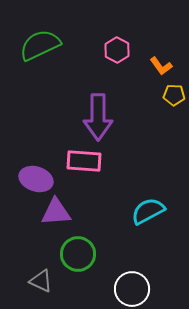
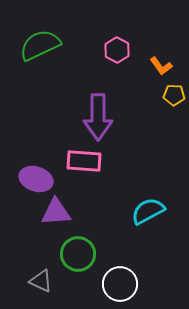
white circle: moved 12 px left, 5 px up
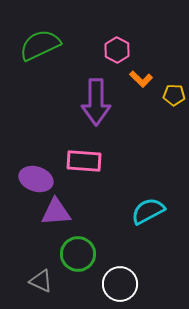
orange L-shape: moved 20 px left, 13 px down; rotated 10 degrees counterclockwise
purple arrow: moved 2 px left, 15 px up
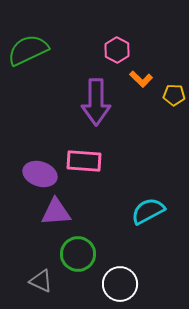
green semicircle: moved 12 px left, 5 px down
purple ellipse: moved 4 px right, 5 px up
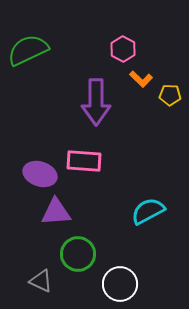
pink hexagon: moved 6 px right, 1 px up
yellow pentagon: moved 4 px left
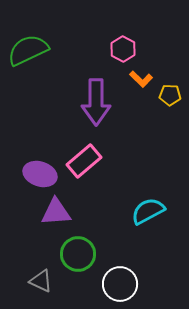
pink rectangle: rotated 44 degrees counterclockwise
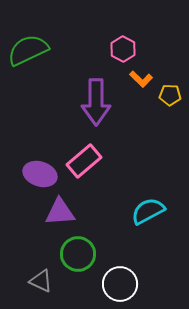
purple triangle: moved 4 px right
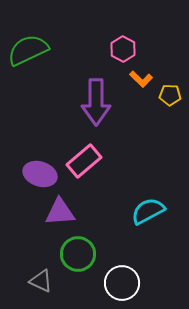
white circle: moved 2 px right, 1 px up
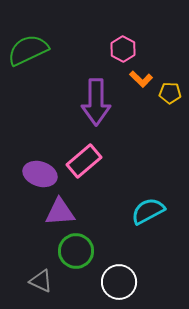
yellow pentagon: moved 2 px up
green circle: moved 2 px left, 3 px up
white circle: moved 3 px left, 1 px up
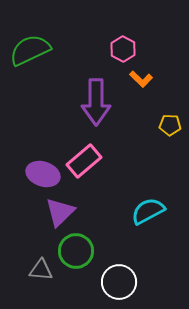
green semicircle: moved 2 px right
yellow pentagon: moved 32 px down
purple ellipse: moved 3 px right
purple triangle: rotated 40 degrees counterclockwise
gray triangle: moved 11 px up; rotated 20 degrees counterclockwise
